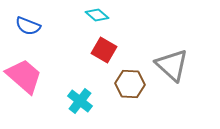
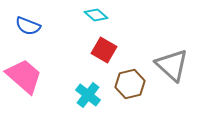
cyan diamond: moved 1 px left
brown hexagon: rotated 16 degrees counterclockwise
cyan cross: moved 8 px right, 6 px up
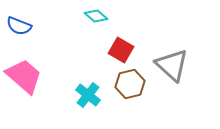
cyan diamond: moved 1 px down
blue semicircle: moved 9 px left
red square: moved 17 px right
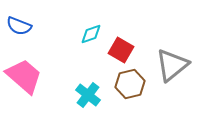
cyan diamond: moved 5 px left, 18 px down; rotated 60 degrees counterclockwise
gray triangle: rotated 39 degrees clockwise
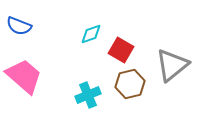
cyan cross: rotated 30 degrees clockwise
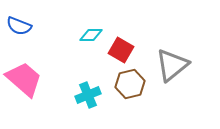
cyan diamond: moved 1 px down; rotated 20 degrees clockwise
pink trapezoid: moved 3 px down
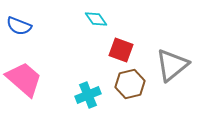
cyan diamond: moved 5 px right, 16 px up; rotated 55 degrees clockwise
red square: rotated 10 degrees counterclockwise
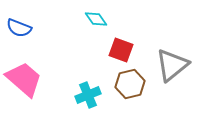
blue semicircle: moved 2 px down
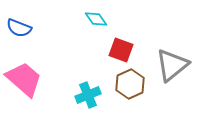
brown hexagon: rotated 12 degrees counterclockwise
